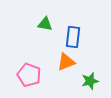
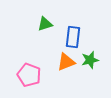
green triangle: rotated 28 degrees counterclockwise
green star: moved 21 px up
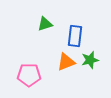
blue rectangle: moved 2 px right, 1 px up
pink pentagon: rotated 20 degrees counterclockwise
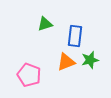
pink pentagon: rotated 20 degrees clockwise
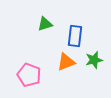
green star: moved 4 px right
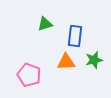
orange triangle: rotated 18 degrees clockwise
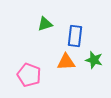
green star: rotated 30 degrees clockwise
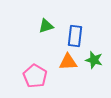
green triangle: moved 1 px right, 2 px down
orange triangle: moved 2 px right
pink pentagon: moved 6 px right, 1 px down; rotated 10 degrees clockwise
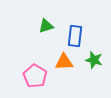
orange triangle: moved 4 px left
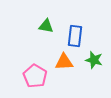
green triangle: rotated 28 degrees clockwise
